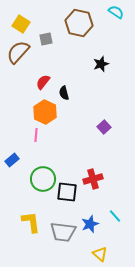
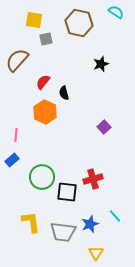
yellow square: moved 13 px right, 4 px up; rotated 24 degrees counterclockwise
brown semicircle: moved 1 px left, 8 px down
pink line: moved 20 px left
green circle: moved 1 px left, 2 px up
yellow triangle: moved 4 px left, 1 px up; rotated 21 degrees clockwise
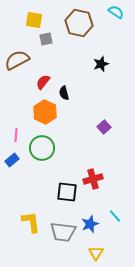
brown semicircle: rotated 20 degrees clockwise
green circle: moved 29 px up
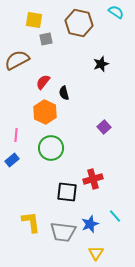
green circle: moved 9 px right
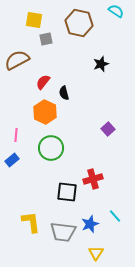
cyan semicircle: moved 1 px up
purple square: moved 4 px right, 2 px down
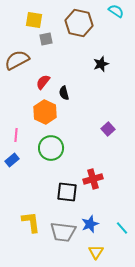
cyan line: moved 7 px right, 12 px down
yellow triangle: moved 1 px up
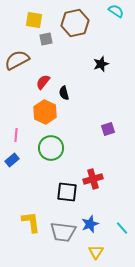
brown hexagon: moved 4 px left; rotated 24 degrees counterclockwise
purple square: rotated 24 degrees clockwise
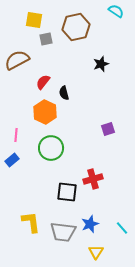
brown hexagon: moved 1 px right, 4 px down
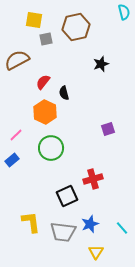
cyan semicircle: moved 8 px right, 1 px down; rotated 42 degrees clockwise
pink line: rotated 40 degrees clockwise
black square: moved 4 px down; rotated 30 degrees counterclockwise
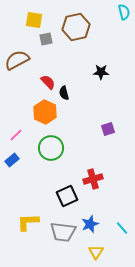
black star: moved 8 px down; rotated 21 degrees clockwise
red semicircle: moved 5 px right; rotated 98 degrees clockwise
yellow L-shape: moved 3 px left; rotated 85 degrees counterclockwise
